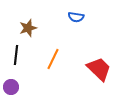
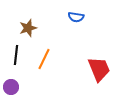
orange line: moved 9 px left
red trapezoid: rotated 24 degrees clockwise
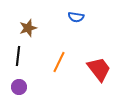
black line: moved 2 px right, 1 px down
orange line: moved 15 px right, 3 px down
red trapezoid: rotated 16 degrees counterclockwise
purple circle: moved 8 px right
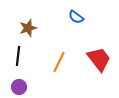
blue semicircle: rotated 28 degrees clockwise
red trapezoid: moved 10 px up
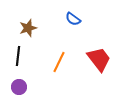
blue semicircle: moved 3 px left, 2 px down
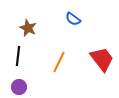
brown star: rotated 30 degrees counterclockwise
red trapezoid: moved 3 px right
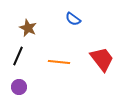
black line: rotated 18 degrees clockwise
orange line: rotated 70 degrees clockwise
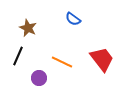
orange line: moved 3 px right; rotated 20 degrees clockwise
purple circle: moved 20 px right, 9 px up
